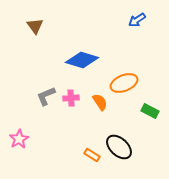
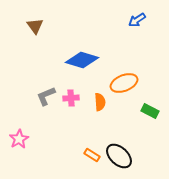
orange semicircle: rotated 30 degrees clockwise
black ellipse: moved 9 px down
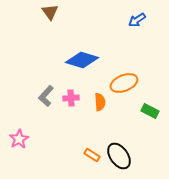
brown triangle: moved 15 px right, 14 px up
gray L-shape: rotated 25 degrees counterclockwise
black ellipse: rotated 12 degrees clockwise
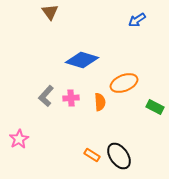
green rectangle: moved 5 px right, 4 px up
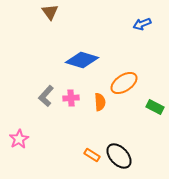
blue arrow: moved 5 px right, 4 px down; rotated 12 degrees clockwise
orange ellipse: rotated 12 degrees counterclockwise
black ellipse: rotated 8 degrees counterclockwise
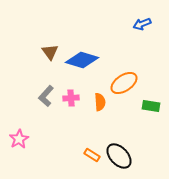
brown triangle: moved 40 px down
green rectangle: moved 4 px left, 1 px up; rotated 18 degrees counterclockwise
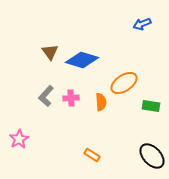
orange semicircle: moved 1 px right
black ellipse: moved 33 px right
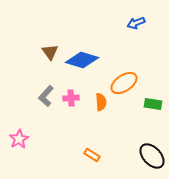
blue arrow: moved 6 px left, 1 px up
green rectangle: moved 2 px right, 2 px up
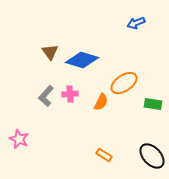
pink cross: moved 1 px left, 4 px up
orange semicircle: rotated 30 degrees clockwise
pink star: rotated 18 degrees counterclockwise
orange rectangle: moved 12 px right
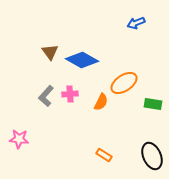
blue diamond: rotated 12 degrees clockwise
pink star: rotated 18 degrees counterclockwise
black ellipse: rotated 20 degrees clockwise
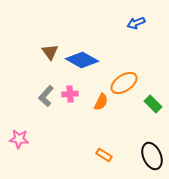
green rectangle: rotated 36 degrees clockwise
